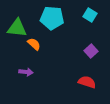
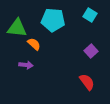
cyan pentagon: moved 1 px right, 2 px down
purple arrow: moved 7 px up
red semicircle: rotated 36 degrees clockwise
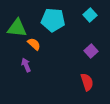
cyan square: rotated 16 degrees clockwise
purple arrow: rotated 120 degrees counterclockwise
red semicircle: rotated 18 degrees clockwise
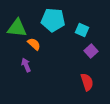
cyan square: moved 8 px left, 15 px down; rotated 24 degrees counterclockwise
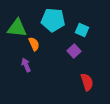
orange semicircle: rotated 24 degrees clockwise
purple square: moved 17 px left
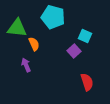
cyan pentagon: moved 3 px up; rotated 10 degrees clockwise
cyan square: moved 3 px right, 6 px down
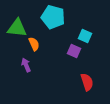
purple square: rotated 24 degrees counterclockwise
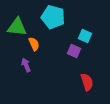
green triangle: moved 1 px up
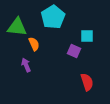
cyan pentagon: rotated 25 degrees clockwise
cyan square: moved 2 px right; rotated 24 degrees counterclockwise
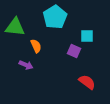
cyan pentagon: moved 2 px right
green triangle: moved 2 px left
orange semicircle: moved 2 px right, 2 px down
purple arrow: rotated 136 degrees clockwise
red semicircle: rotated 36 degrees counterclockwise
